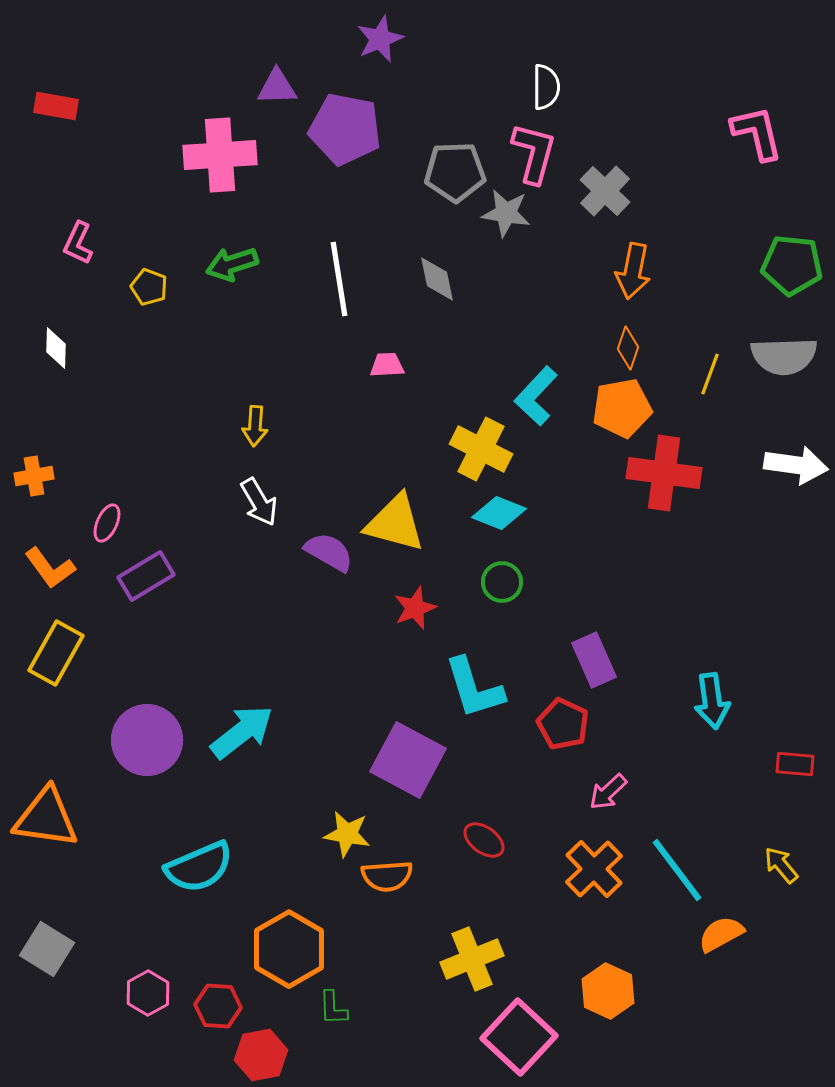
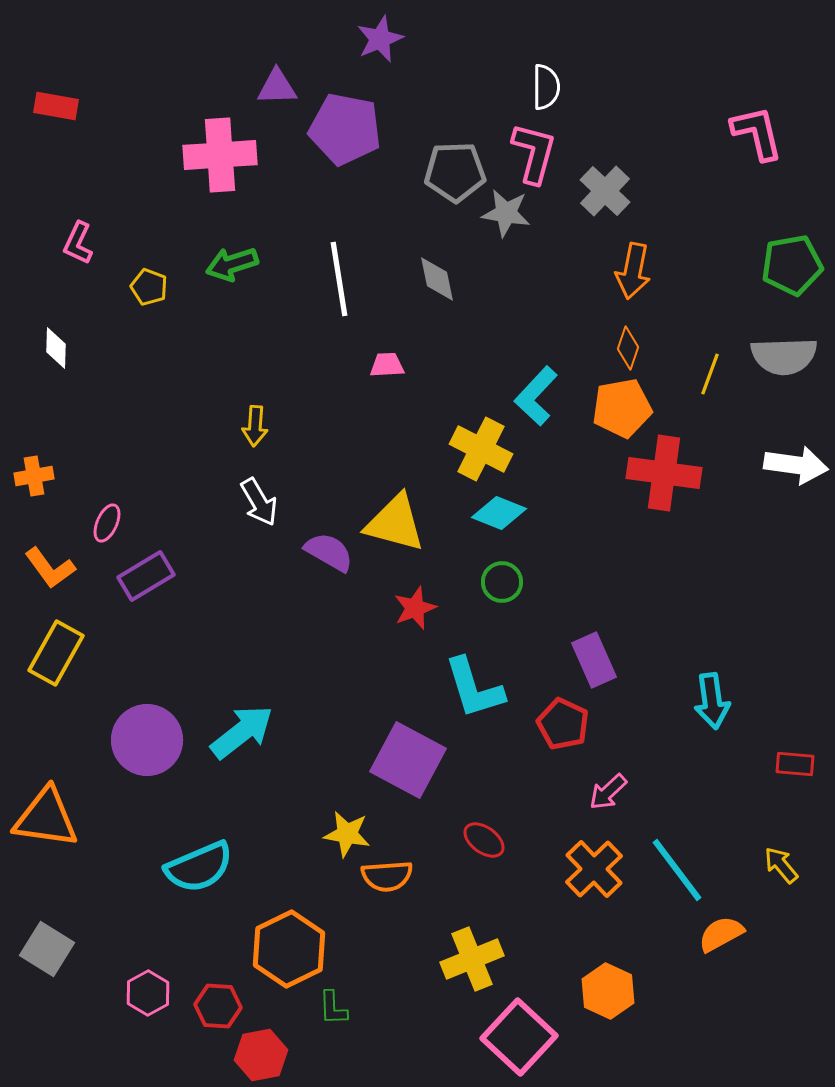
green pentagon at (792, 265): rotated 16 degrees counterclockwise
orange hexagon at (289, 949): rotated 4 degrees clockwise
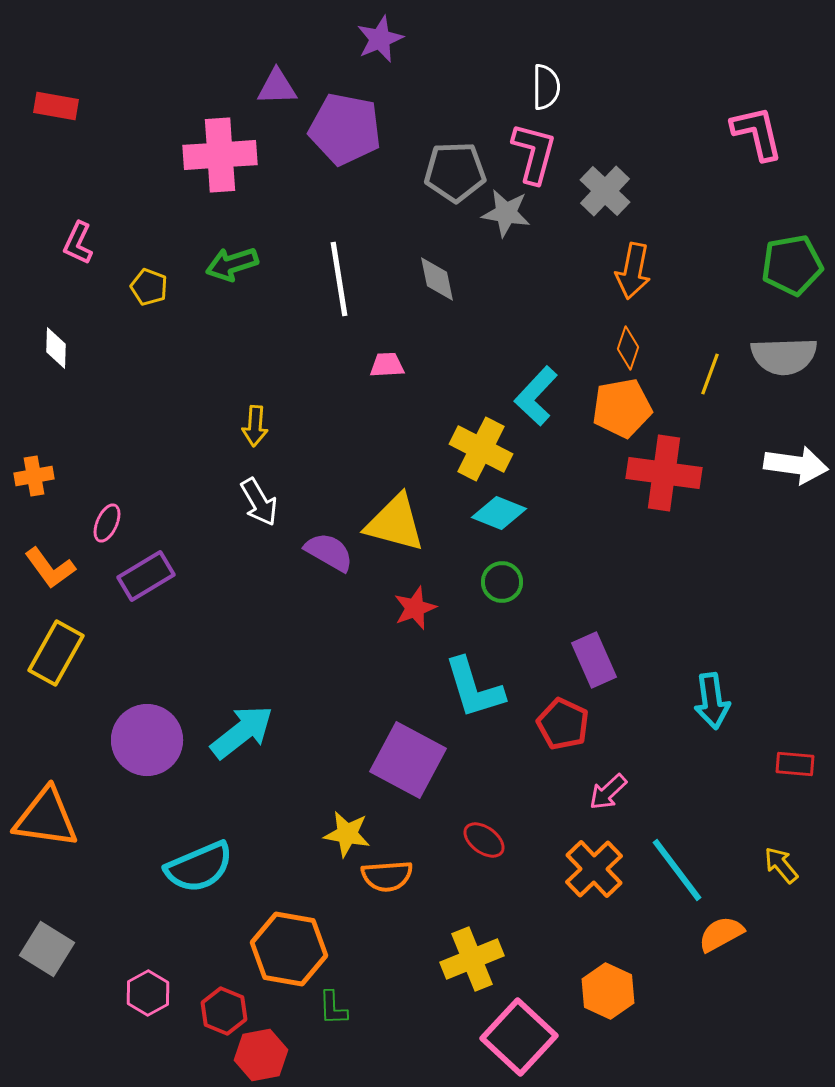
orange hexagon at (289, 949): rotated 24 degrees counterclockwise
red hexagon at (218, 1006): moved 6 px right, 5 px down; rotated 18 degrees clockwise
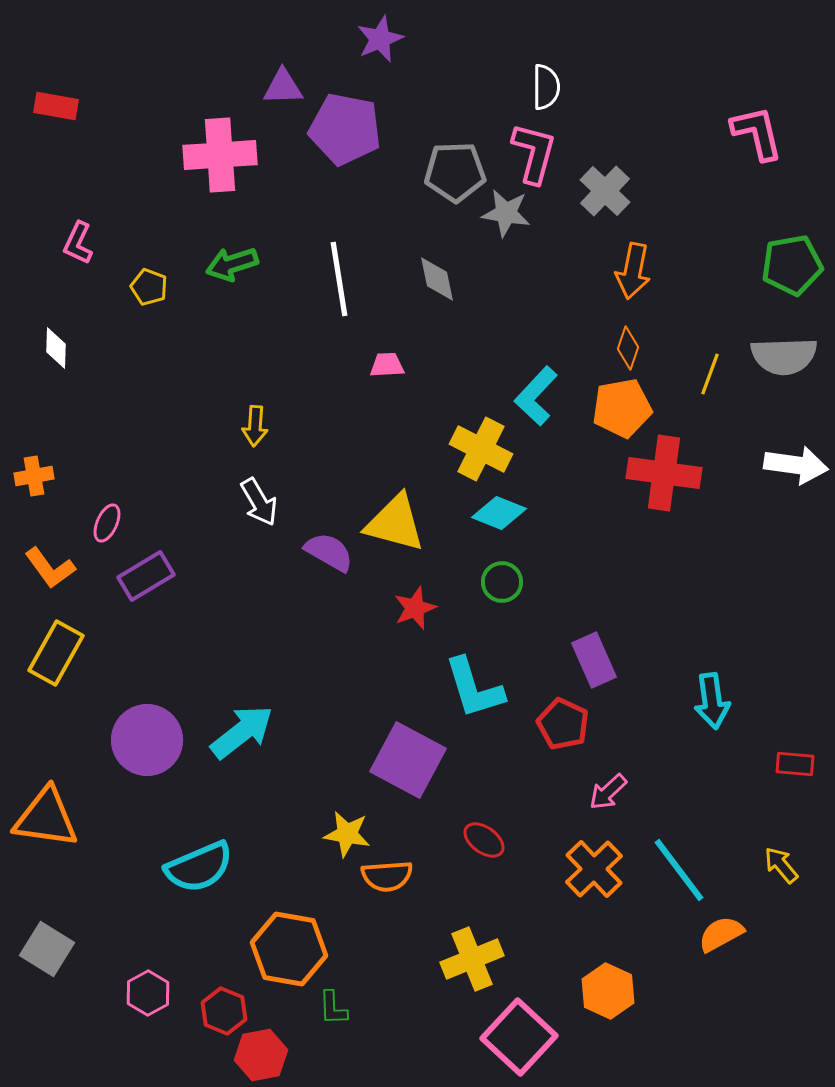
purple triangle at (277, 87): moved 6 px right
cyan line at (677, 870): moved 2 px right
